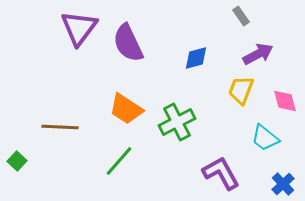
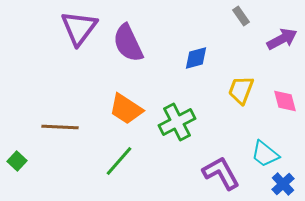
purple arrow: moved 24 px right, 15 px up
cyan trapezoid: moved 16 px down
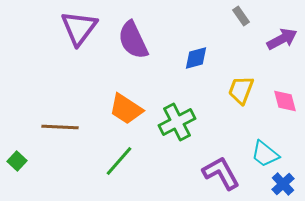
purple semicircle: moved 5 px right, 3 px up
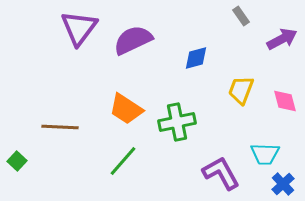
purple semicircle: rotated 90 degrees clockwise
green cross: rotated 15 degrees clockwise
cyan trapezoid: rotated 36 degrees counterclockwise
green line: moved 4 px right
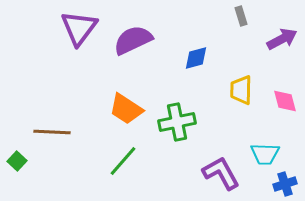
gray rectangle: rotated 18 degrees clockwise
yellow trapezoid: rotated 20 degrees counterclockwise
brown line: moved 8 px left, 5 px down
blue cross: moved 2 px right; rotated 25 degrees clockwise
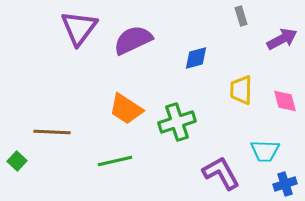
green cross: rotated 6 degrees counterclockwise
cyan trapezoid: moved 3 px up
green line: moved 8 px left; rotated 36 degrees clockwise
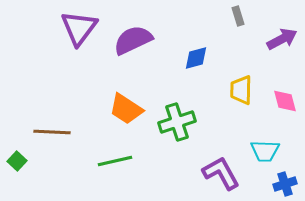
gray rectangle: moved 3 px left
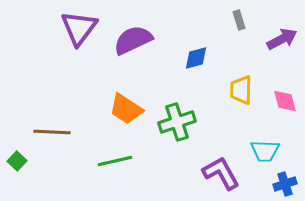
gray rectangle: moved 1 px right, 4 px down
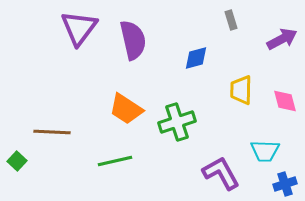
gray rectangle: moved 8 px left
purple semicircle: rotated 102 degrees clockwise
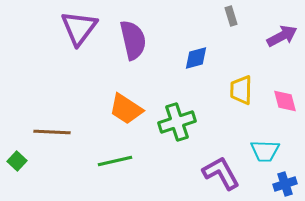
gray rectangle: moved 4 px up
purple arrow: moved 3 px up
